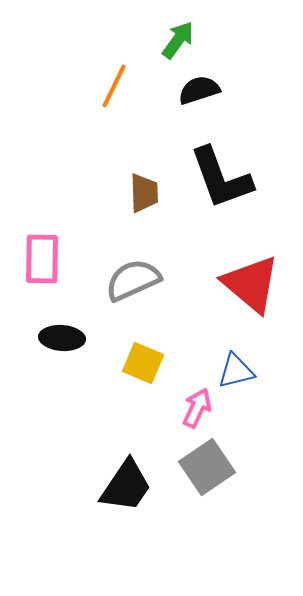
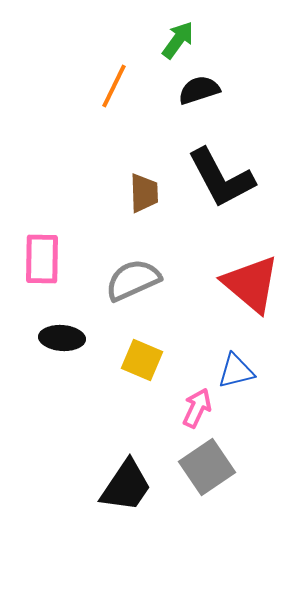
black L-shape: rotated 8 degrees counterclockwise
yellow square: moved 1 px left, 3 px up
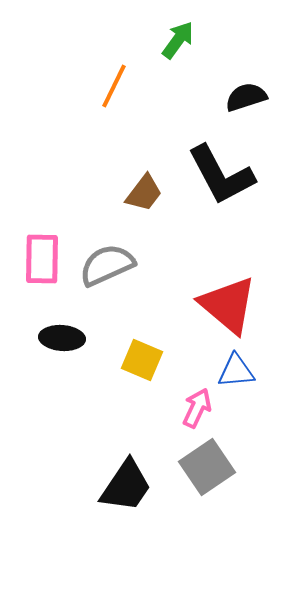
black semicircle: moved 47 px right, 7 px down
black L-shape: moved 3 px up
brown trapezoid: rotated 39 degrees clockwise
gray semicircle: moved 26 px left, 15 px up
red triangle: moved 23 px left, 21 px down
blue triangle: rotated 9 degrees clockwise
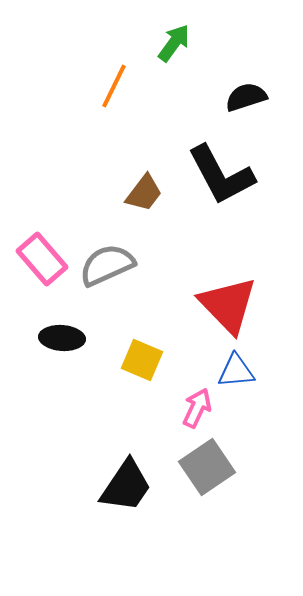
green arrow: moved 4 px left, 3 px down
pink rectangle: rotated 42 degrees counterclockwise
red triangle: rotated 6 degrees clockwise
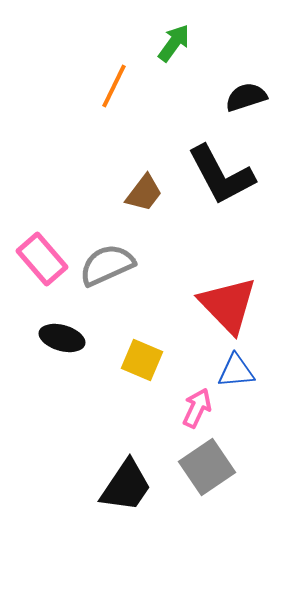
black ellipse: rotated 12 degrees clockwise
